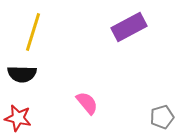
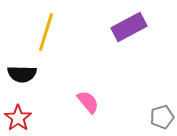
yellow line: moved 13 px right
pink semicircle: moved 1 px right, 1 px up
red star: rotated 24 degrees clockwise
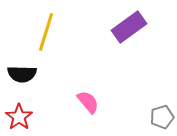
purple rectangle: rotated 8 degrees counterclockwise
red star: moved 1 px right, 1 px up
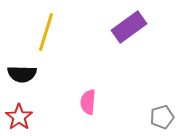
pink semicircle: rotated 135 degrees counterclockwise
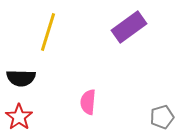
yellow line: moved 2 px right
black semicircle: moved 1 px left, 4 px down
